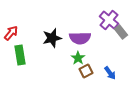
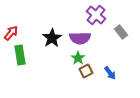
purple cross: moved 13 px left, 5 px up
black star: rotated 18 degrees counterclockwise
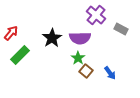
gray rectangle: moved 3 px up; rotated 24 degrees counterclockwise
green rectangle: rotated 54 degrees clockwise
brown square: rotated 24 degrees counterclockwise
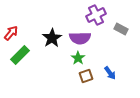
purple cross: rotated 24 degrees clockwise
brown square: moved 5 px down; rotated 32 degrees clockwise
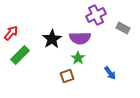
gray rectangle: moved 2 px right, 1 px up
black star: moved 1 px down
brown square: moved 19 px left
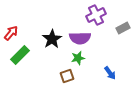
gray rectangle: rotated 56 degrees counterclockwise
green star: rotated 24 degrees clockwise
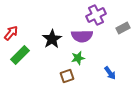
purple semicircle: moved 2 px right, 2 px up
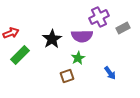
purple cross: moved 3 px right, 2 px down
red arrow: rotated 28 degrees clockwise
green star: rotated 16 degrees counterclockwise
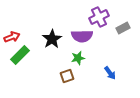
red arrow: moved 1 px right, 4 px down
green star: rotated 16 degrees clockwise
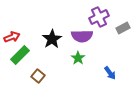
green star: rotated 24 degrees counterclockwise
brown square: moved 29 px left; rotated 32 degrees counterclockwise
